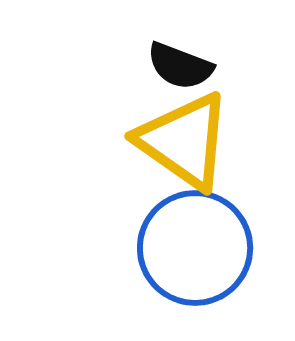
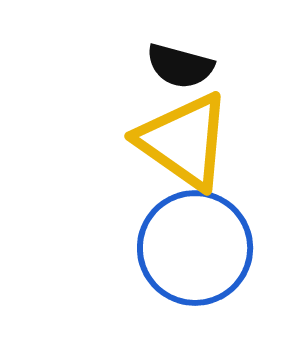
black semicircle: rotated 6 degrees counterclockwise
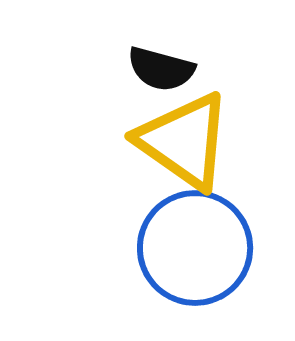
black semicircle: moved 19 px left, 3 px down
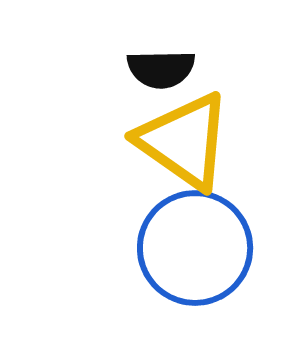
black semicircle: rotated 16 degrees counterclockwise
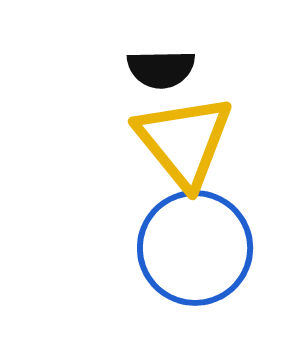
yellow triangle: rotated 16 degrees clockwise
